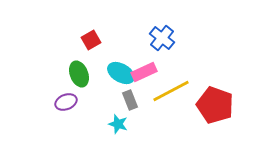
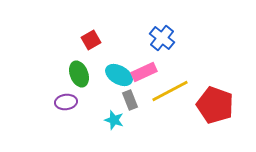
cyan ellipse: moved 2 px left, 2 px down
yellow line: moved 1 px left
purple ellipse: rotated 15 degrees clockwise
cyan star: moved 4 px left, 4 px up
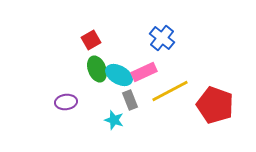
green ellipse: moved 18 px right, 5 px up
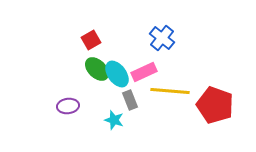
green ellipse: rotated 25 degrees counterclockwise
cyan ellipse: moved 2 px left, 1 px up; rotated 24 degrees clockwise
yellow line: rotated 33 degrees clockwise
purple ellipse: moved 2 px right, 4 px down
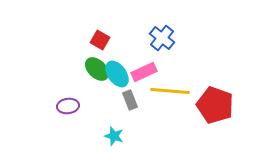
red square: moved 9 px right; rotated 30 degrees counterclockwise
cyan star: moved 16 px down
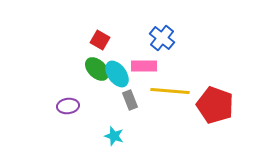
pink rectangle: moved 6 px up; rotated 25 degrees clockwise
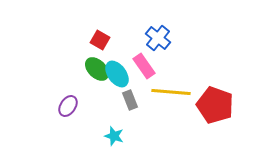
blue cross: moved 4 px left
pink rectangle: rotated 55 degrees clockwise
yellow line: moved 1 px right, 1 px down
purple ellipse: rotated 50 degrees counterclockwise
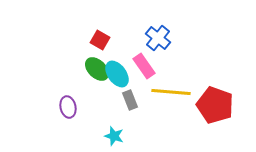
purple ellipse: moved 1 px down; rotated 45 degrees counterclockwise
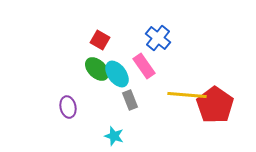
yellow line: moved 16 px right, 3 px down
red pentagon: rotated 15 degrees clockwise
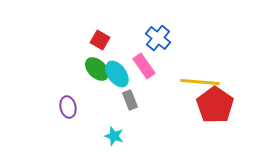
yellow line: moved 13 px right, 13 px up
